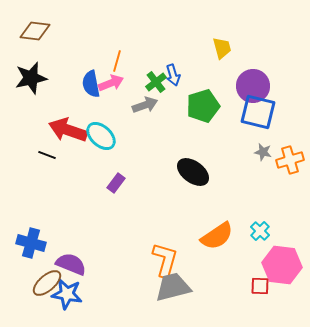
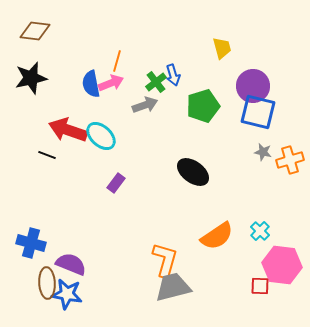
brown ellipse: rotated 52 degrees counterclockwise
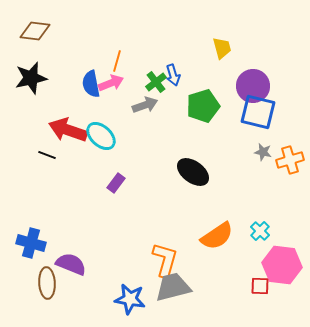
blue star: moved 63 px right, 5 px down
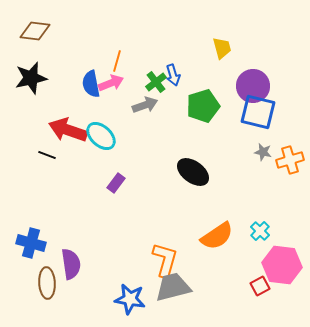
purple semicircle: rotated 60 degrees clockwise
red square: rotated 30 degrees counterclockwise
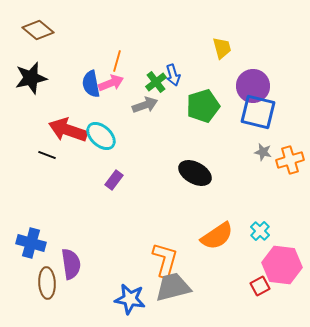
brown diamond: moved 3 px right, 1 px up; rotated 32 degrees clockwise
black ellipse: moved 2 px right, 1 px down; rotated 8 degrees counterclockwise
purple rectangle: moved 2 px left, 3 px up
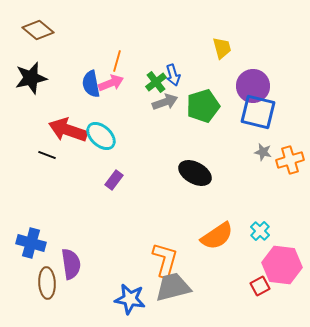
gray arrow: moved 20 px right, 3 px up
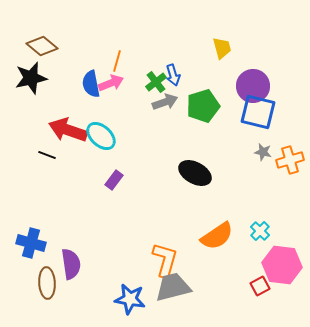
brown diamond: moved 4 px right, 16 px down
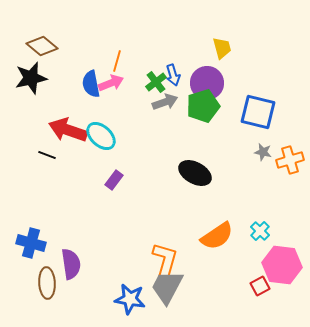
purple circle: moved 46 px left, 3 px up
gray trapezoid: moved 6 px left; rotated 48 degrees counterclockwise
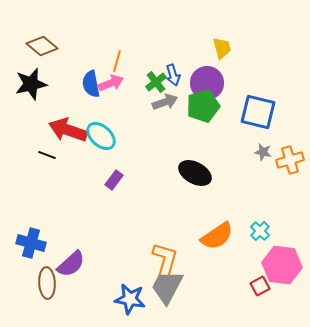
black star: moved 6 px down
purple semicircle: rotated 56 degrees clockwise
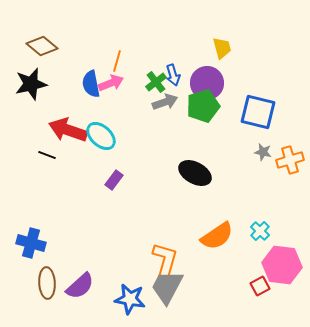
purple semicircle: moved 9 px right, 22 px down
